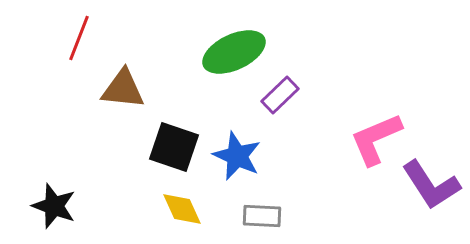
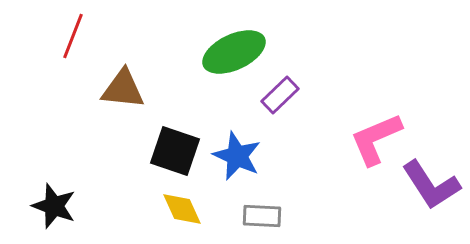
red line: moved 6 px left, 2 px up
black square: moved 1 px right, 4 px down
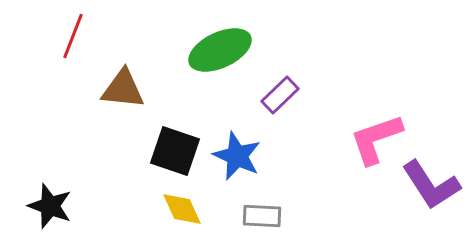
green ellipse: moved 14 px left, 2 px up
pink L-shape: rotated 4 degrees clockwise
black star: moved 4 px left
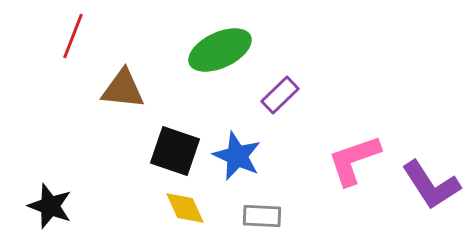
pink L-shape: moved 22 px left, 21 px down
yellow diamond: moved 3 px right, 1 px up
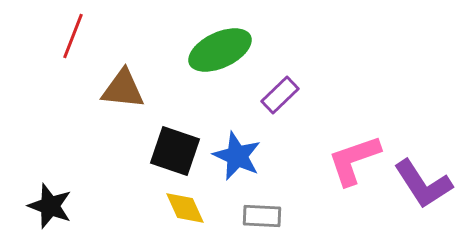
purple L-shape: moved 8 px left, 1 px up
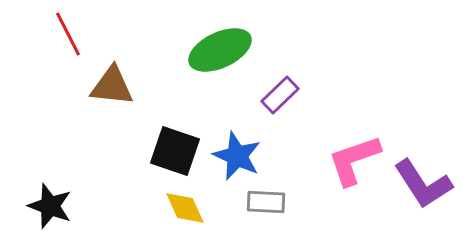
red line: moved 5 px left, 2 px up; rotated 48 degrees counterclockwise
brown triangle: moved 11 px left, 3 px up
gray rectangle: moved 4 px right, 14 px up
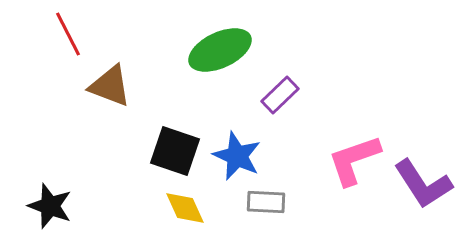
brown triangle: moved 2 px left; rotated 15 degrees clockwise
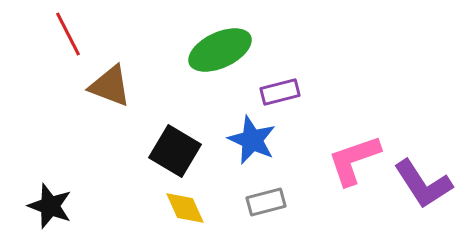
purple rectangle: moved 3 px up; rotated 30 degrees clockwise
black square: rotated 12 degrees clockwise
blue star: moved 15 px right, 16 px up
gray rectangle: rotated 18 degrees counterclockwise
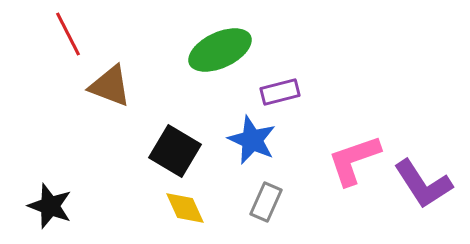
gray rectangle: rotated 51 degrees counterclockwise
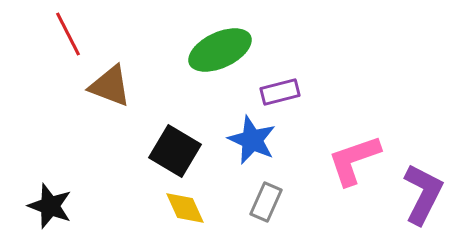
purple L-shape: moved 10 px down; rotated 120 degrees counterclockwise
